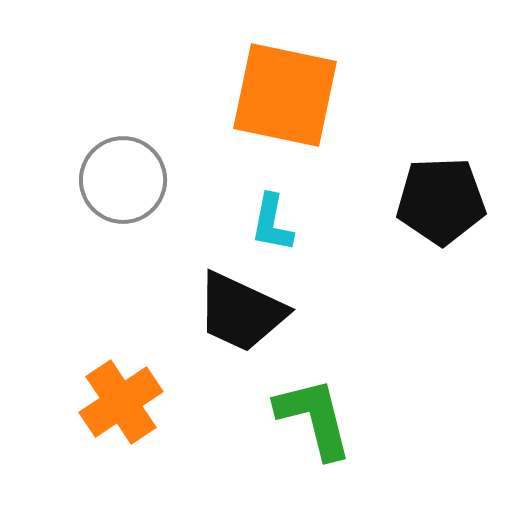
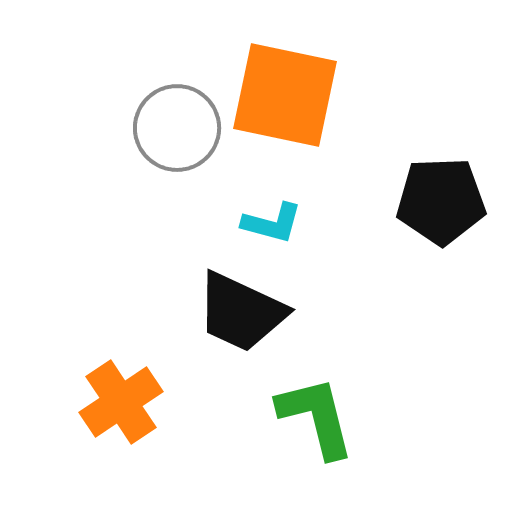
gray circle: moved 54 px right, 52 px up
cyan L-shape: rotated 86 degrees counterclockwise
green L-shape: moved 2 px right, 1 px up
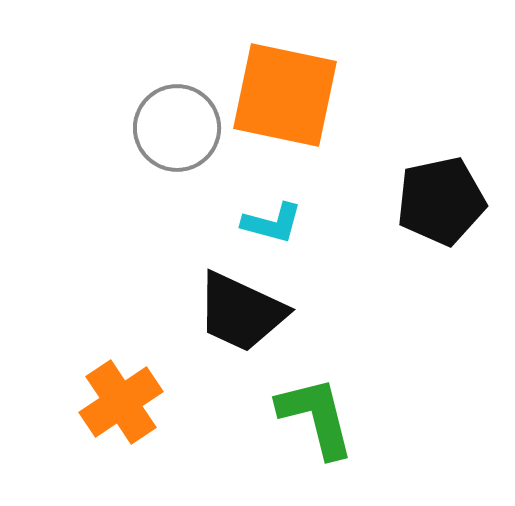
black pentagon: rotated 10 degrees counterclockwise
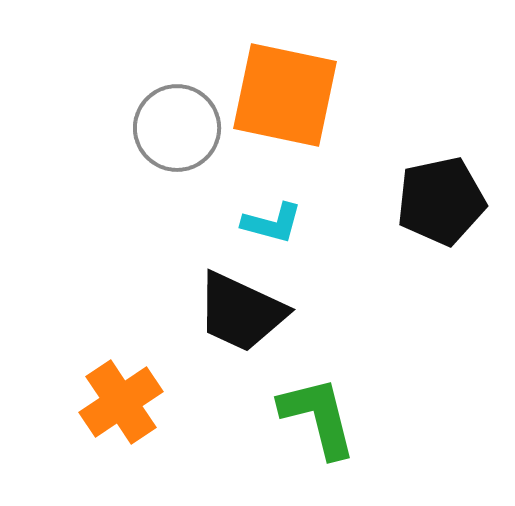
green L-shape: moved 2 px right
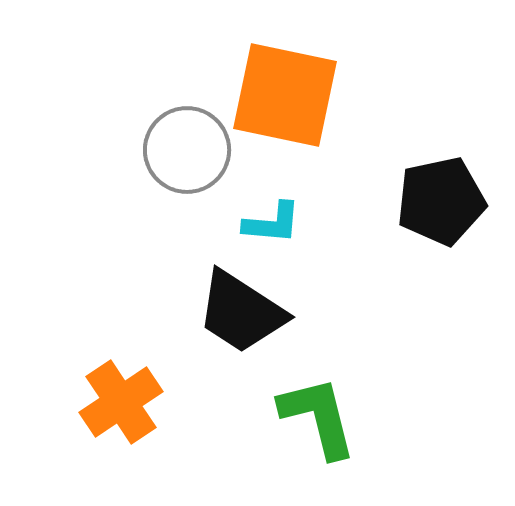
gray circle: moved 10 px right, 22 px down
cyan L-shape: rotated 10 degrees counterclockwise
black trapezoid: rotated 8 degrees clockwise
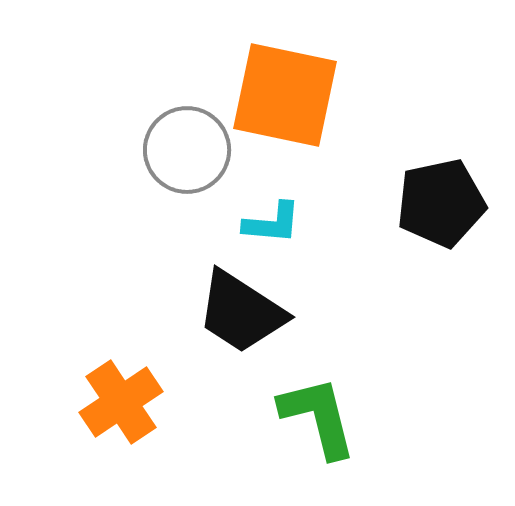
black pentagon: moved 2 px down
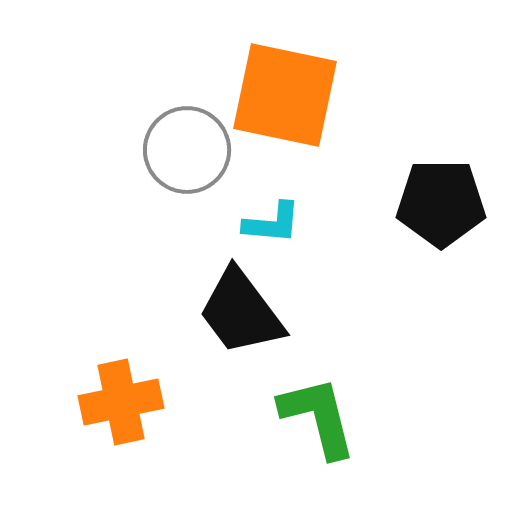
black pentagon: rotated 12 degrees clockwise
black trapezoid: rotated 20 degrees clockwise
orange cross: rotated 22 degrees clockwise
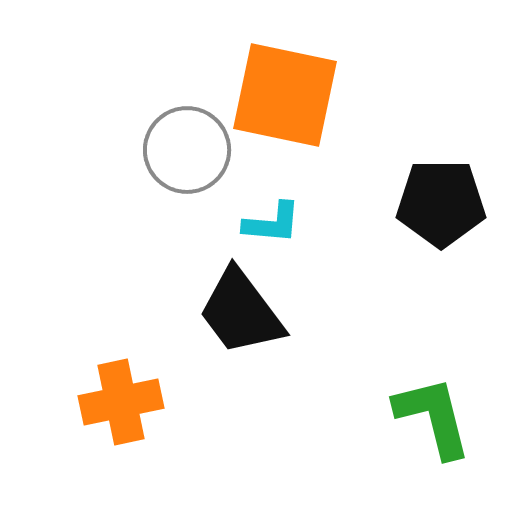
green L-shape: moved 115 px right
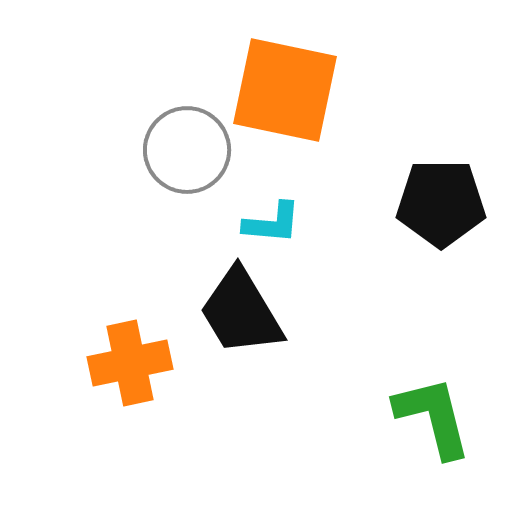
orange square: moved 5 px up
black trapezoid: rotated 6 degrees clockwise
orange cross: moved 9 px right, 39 px up
